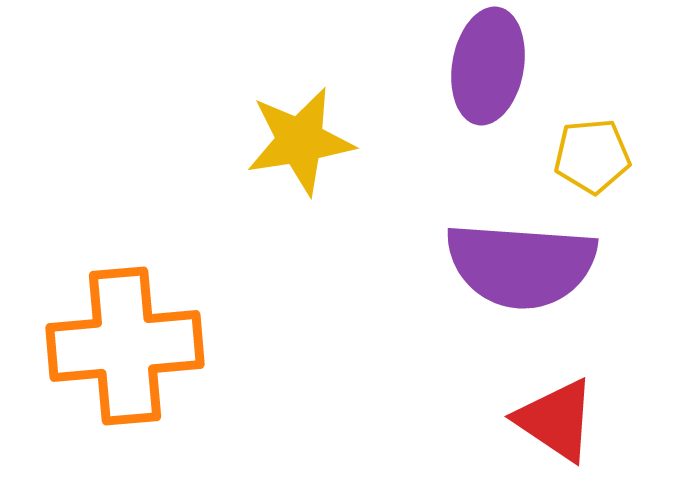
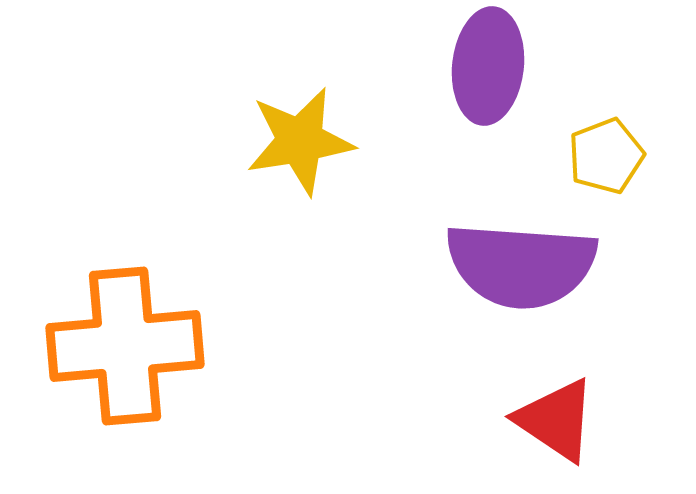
purple ellipse: rotated 4 degrees counterclockwise
yellow pentagon: moved 14 px right; rotated 16 degrees counterclockwise
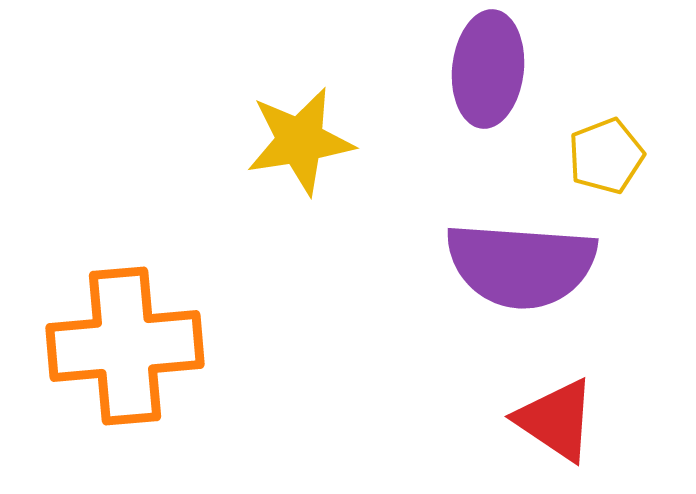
purple ellipse: moved 3 px down
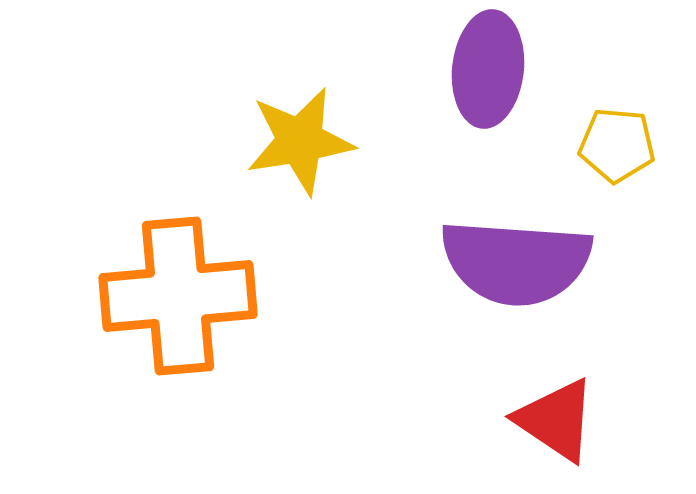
yellow pentagon: moved 11 px right, 11 px up; rotated 26 degrees clockwise
purple semicircle: moved 5 px left, 3 px up
orange cross: moved 53 px right, 50 px up
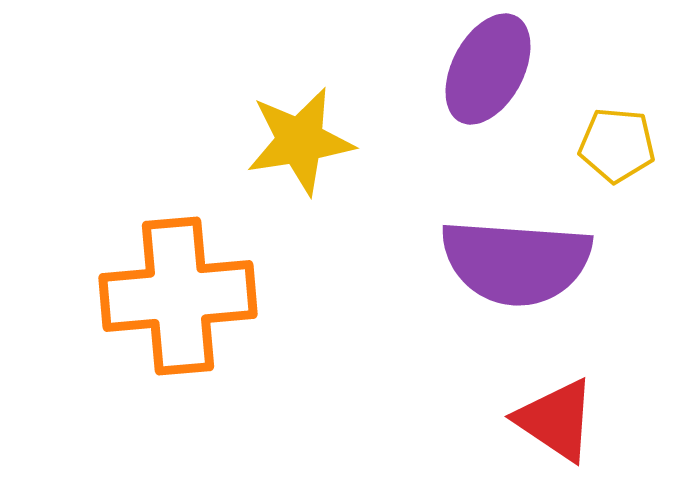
purple ellipse: rotated 22 degrees clockwise
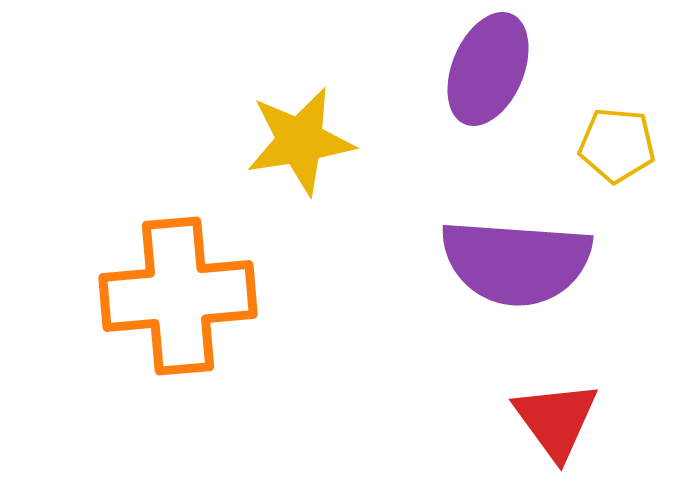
purple ellipse: rotated 5 degrees counterclockwise
red triangle: rotated 20 degrees clockwise
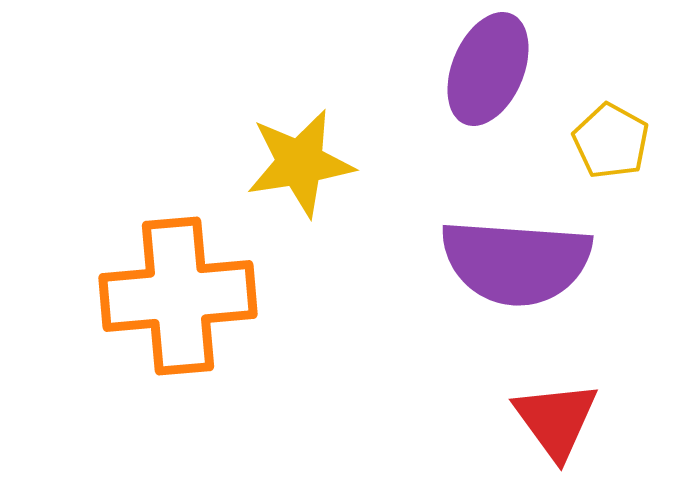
yellow star: moved 22 px down
yellow pentagon: moved 6 px left, 4 px up; rotated 24 degrees clockwise
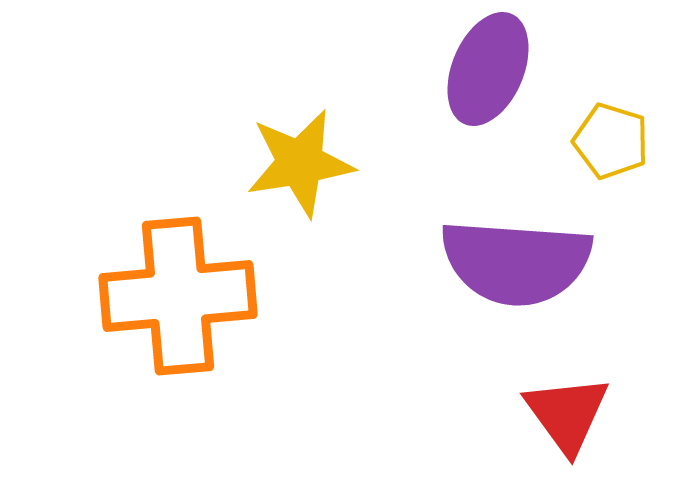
yellow pentagon: rotated 12 degrees counterclockwise
red triangle: moved 11 px right, 6 px up
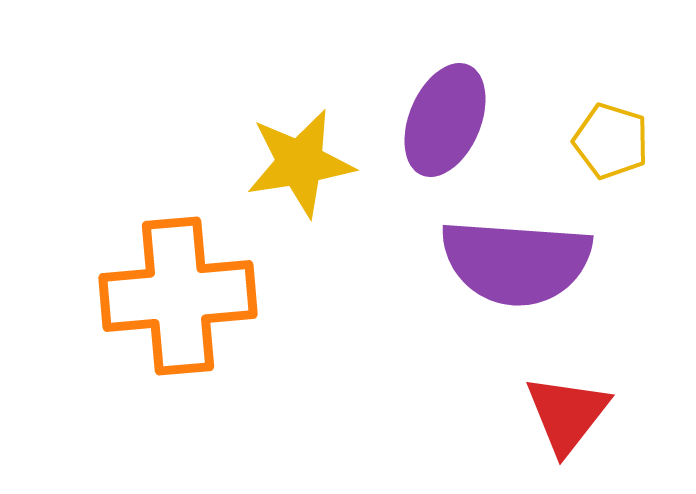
purple ellipse: moved 43 px left, 51 px down
red triangle: rotated 14 degrees clockwise
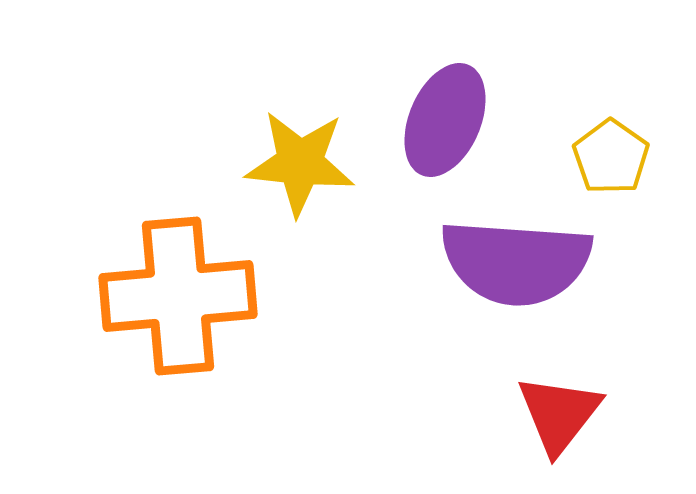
yellow pentagon: moved 16 px down; rotated 18 degrees clockwise
yellow star: rotated 15 degrees clockwise
red triangle: moved 8 px left
